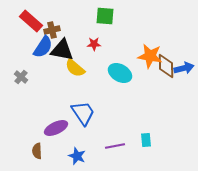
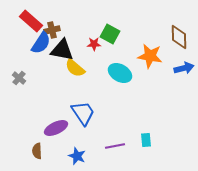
green square: moved 5 px right, 18 px down; rotated 24 degrees clockwise
blue semicircle: moved 2 px left, 4 px up
brown diamond: moved 13 px right, 29 px up
gray cross: moved 2 px left, 1 px down
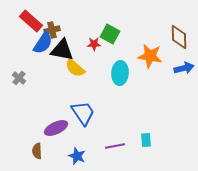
blue semicircle: moved 2 px right
cyan ellipse: rotated 65 degrees clockwise
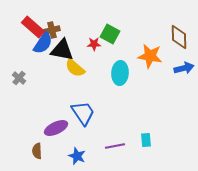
red rectangle: moved 2 px right, 6 px down
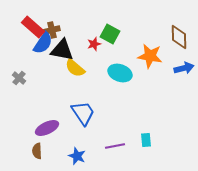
red star: rotated 16 degrees counterclockwise
cyan ellipse: rotated 75 degrees counterclockwise
purple ellipse: moved 9 px left
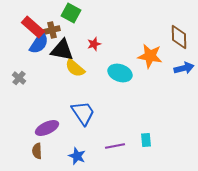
green square: moved 39 px left, 21 px up
blue semicircle: moved 4 px left
